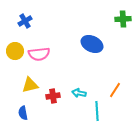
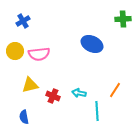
blue cross: moved 2 px left
red cross: rotated 32 degrees clockwise
blue semicircle: moved 1 px right, 4 px down
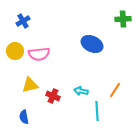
cyan arrow: moved 2 px right, 2 px up
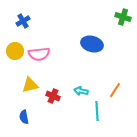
green cross: moved 2 px up; rotated 21 degrees clockwise
blue ellipse: rotated 10 degrees counterclockwise
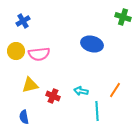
yellow circle: moved 1 px right
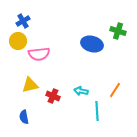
green cross: moved 5 px left, 14 px down
yellow circle: moved 2 px right, 10 px up
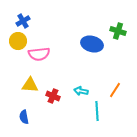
yellow triangle: rotated 18 degrees clockwise
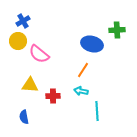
green cross: moved 1 px left, 1 px up; rotated 21 degrees counterclockwise
pink semicircle: rotated 45 degrees clockwise
orange line: moved 32 px left, 20 px up
red cross: rotated 24 degrees counterclockwise
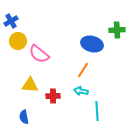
blue cross: moved 12 px left
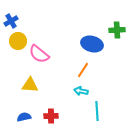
red cross: moved 2 px left, 20 px down
blue semicircle: rotated 88 degrees clockwise
